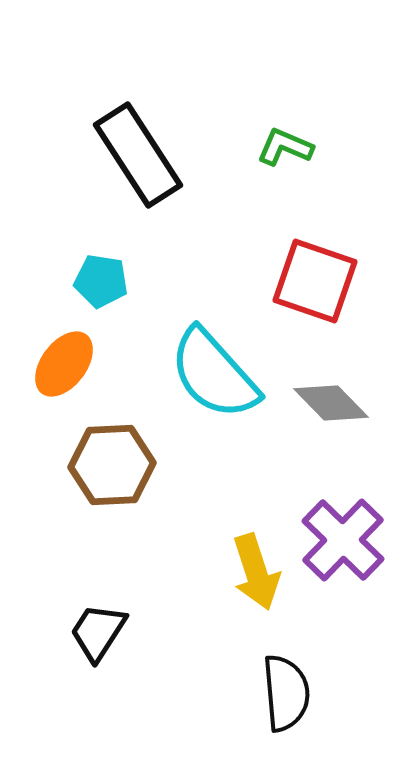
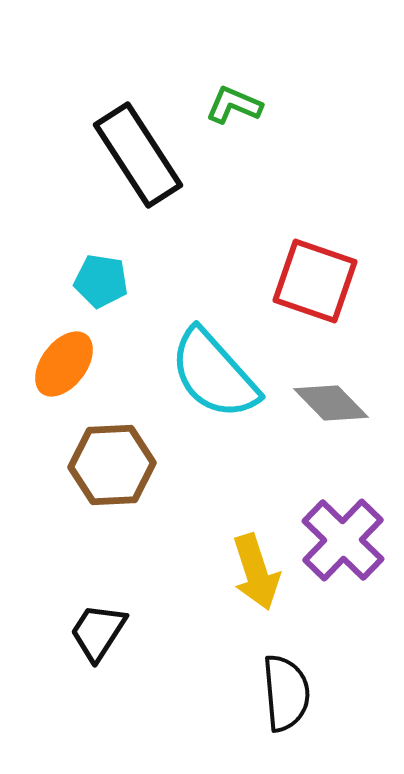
green L-shape: moved 51 px left, 42 px up
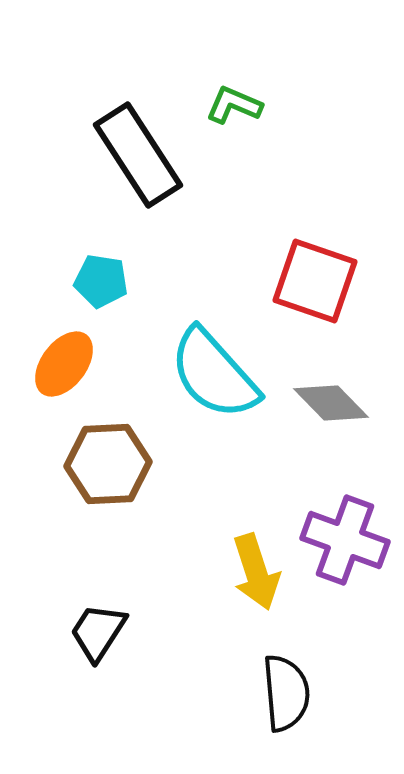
brown hexagon: moved 4 px left, 1 px up
purple cross: moved 2 px right; rotated 24 degrees counterclockwise
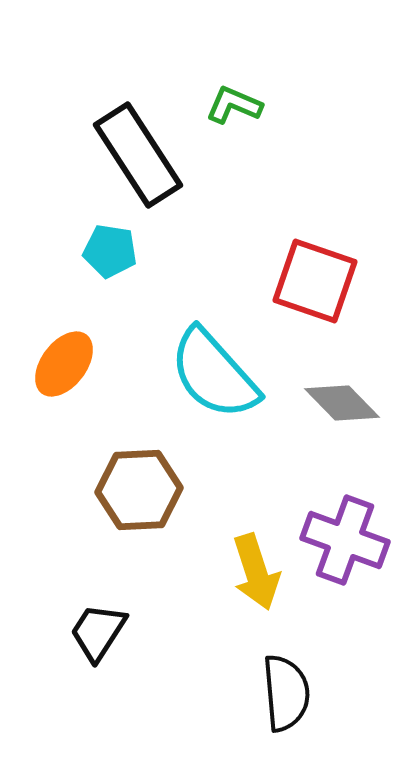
cyan pentagon: moved 9 px right, 30 px up
gray diamond: moved 11 px right
brown hexagon: moved 31 px right, 26 px down
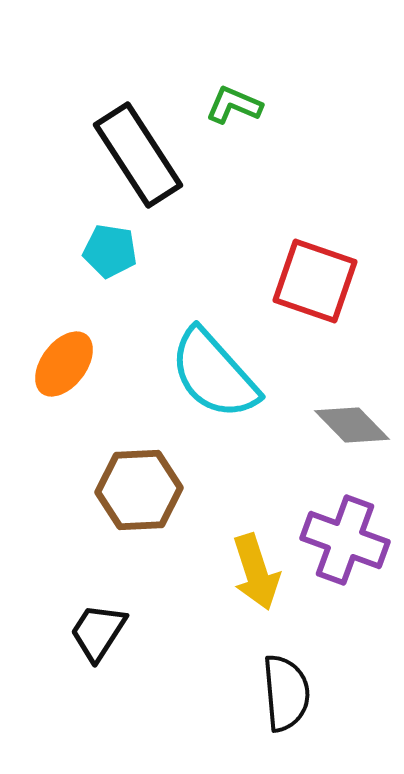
gray diamond: moved 10 px right, 22 px down
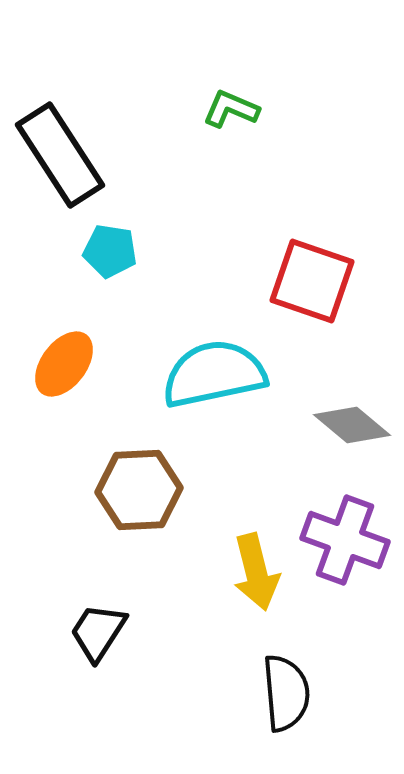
green L-shape: moved 3 px left, 4 px down
black rectangle: moved 78 px left
red square: moved 3 px left
cyan semicircle: rotated 120 degrees clockwise
gray diamond: rotated 6 degrees counterclockwise
yellow arrow: rotated 4 degrees clockwise
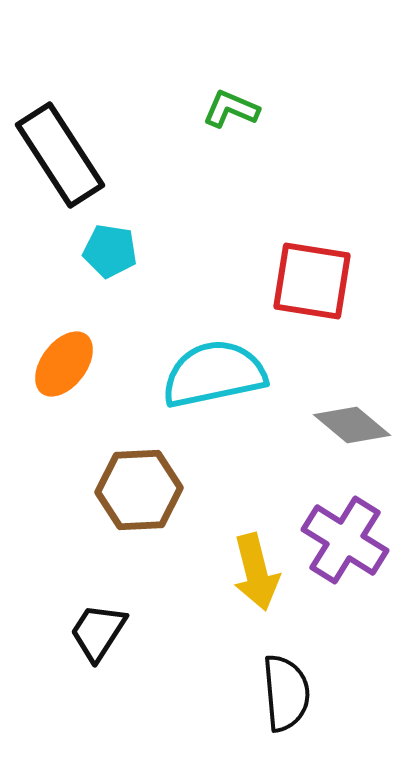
red square: rotated 10 degrees counterclockwise
purple cross: rotated 12 degrees clockwise
